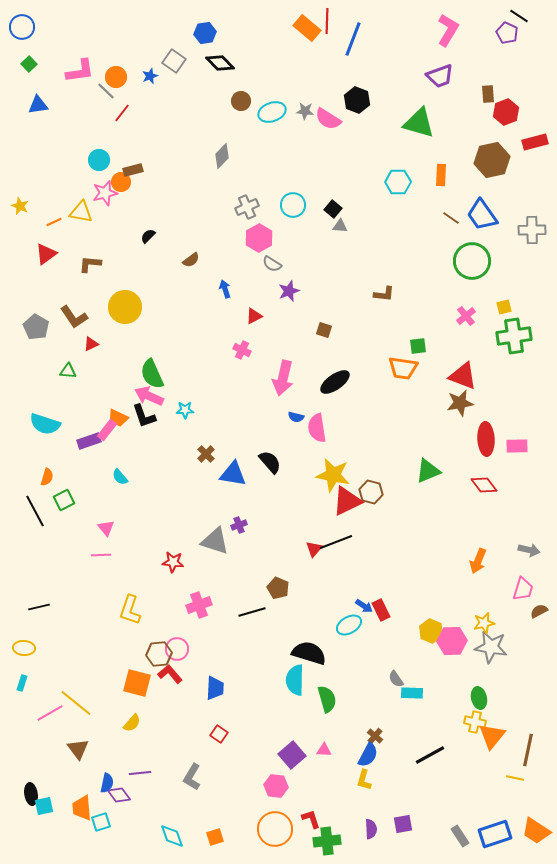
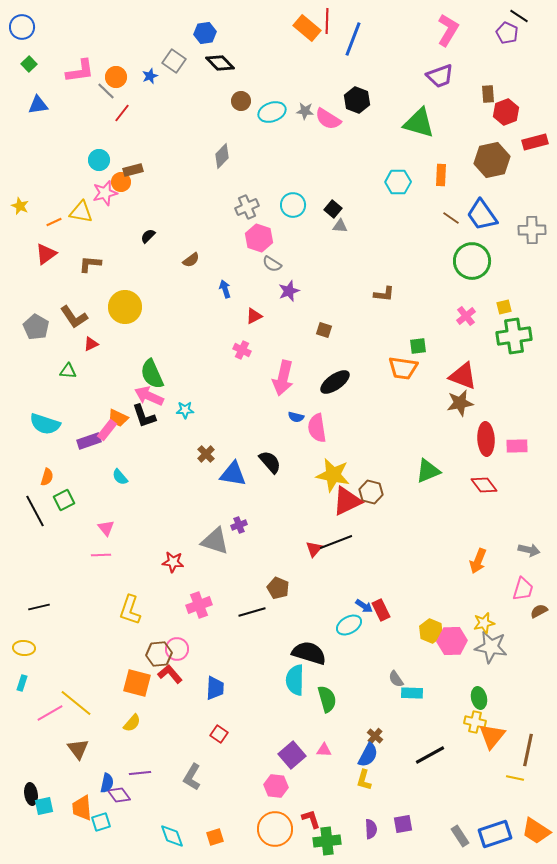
pink hexagon at (259, 238): rotated 12 degrees counterclockwise
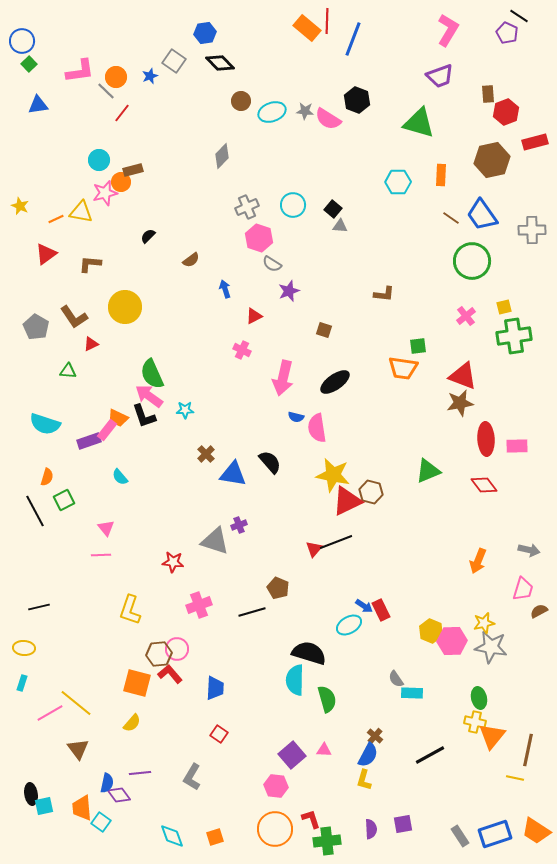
blue circle at (22, 27): moved 14 px down
orange line at (54, 222): moved 2 px right, 3 px up
pink arrow at (149, 396): rotated 12 degrees clockwise
cyan square at (101, 822): rotated 36 degrees counterclockwise
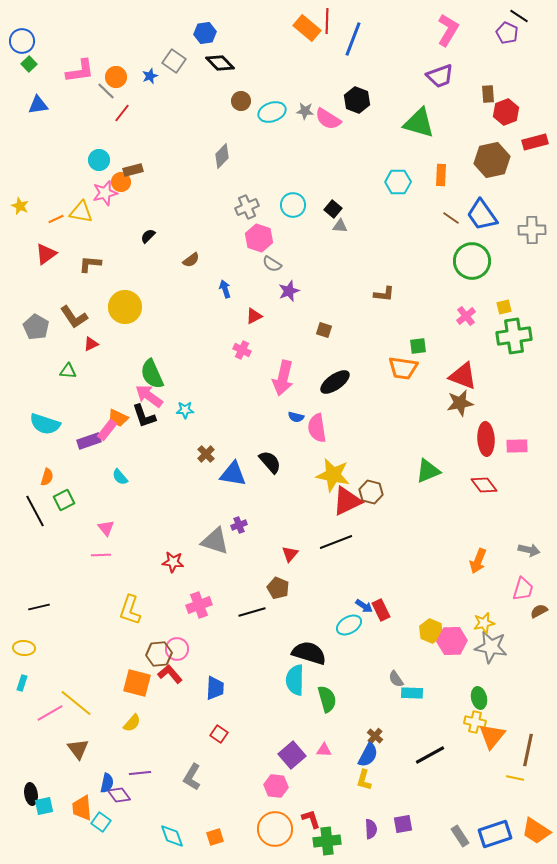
red triangle at (314, 549): moved 24 px left, 5 px down
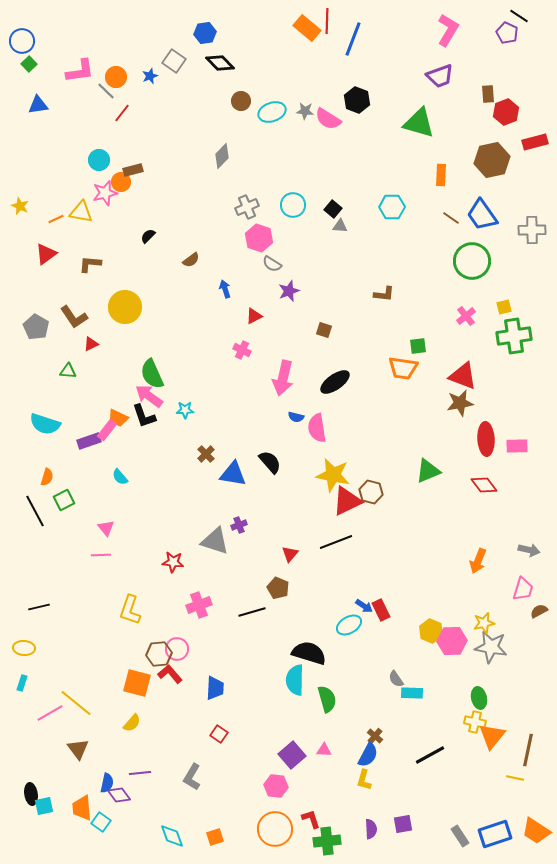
cyan hexagon at (398, 182): moved 6 px left, 25 px down
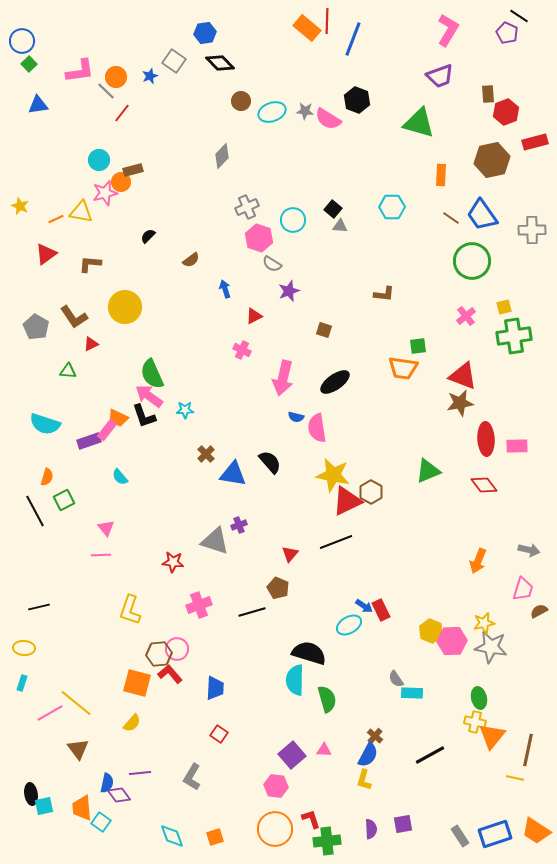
cyan circle at (293, 205): moved 15 px down
brown hexagon at (371, 492): rotated 15 degrees clockwise
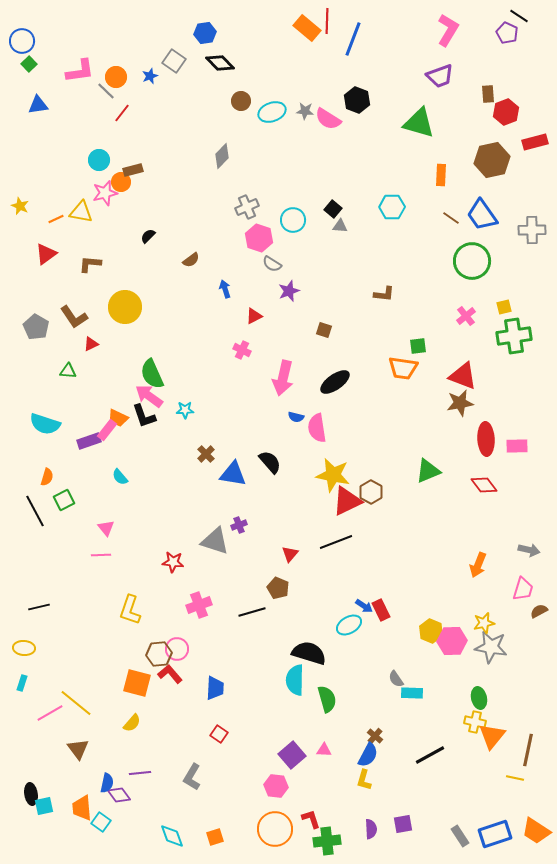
orange arrow at (478, 561): moved 4 px down
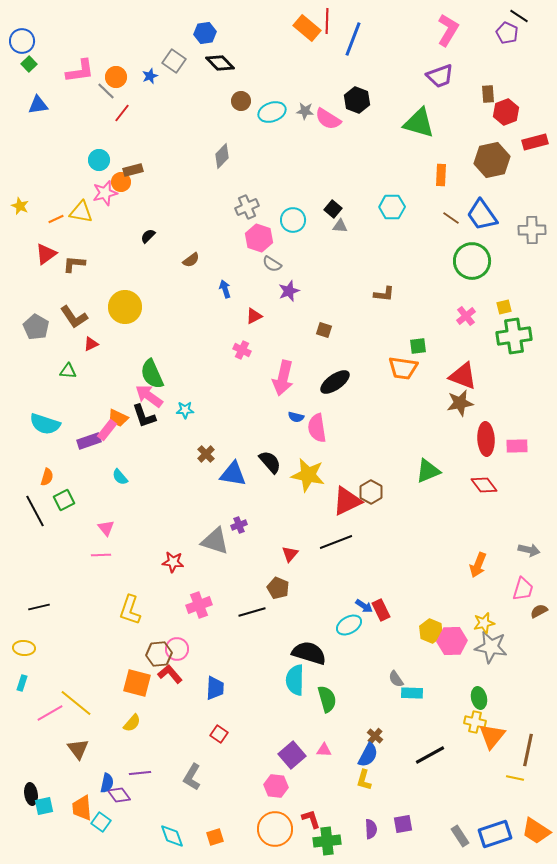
brown L-shape at (90, 264): moved 16 px left
yellow star at (333, 475): moved 25 px left
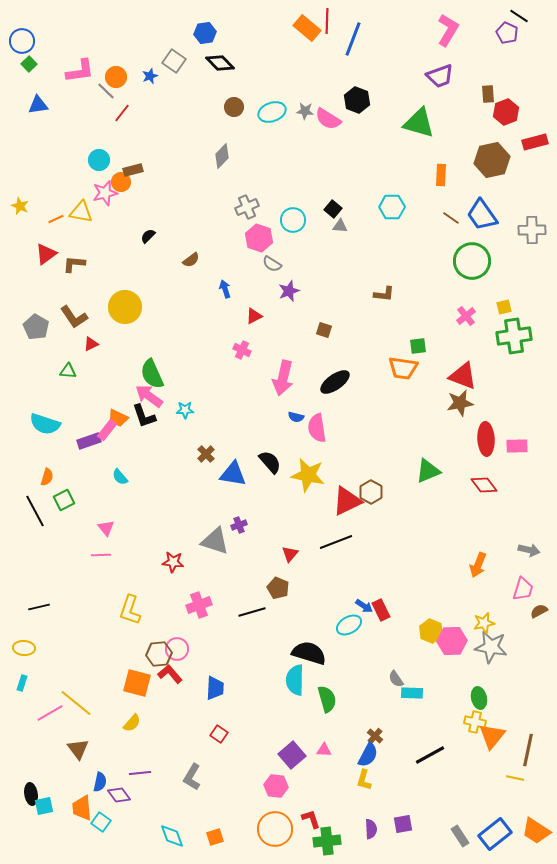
brown circle at (241, 101): moved 7 px left, 6 px down
blue semicircle at (107, 783): moved 7 px left, 1 px up
blue rectangle at (495, 834): rotated 20 degrees counterclockwise
